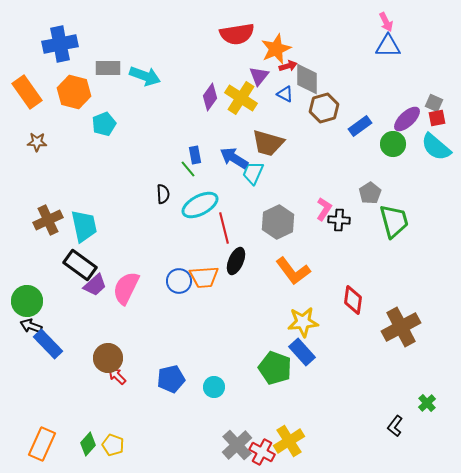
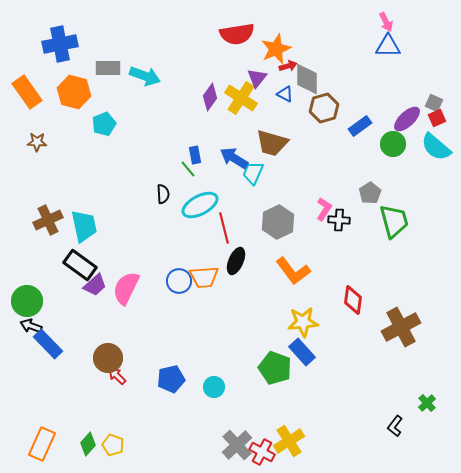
purple triangle at (259, 76): moved 2 px left, 2 px down
red square at (437, 118): rotated 12 degrees counterclockwise
brown trapezoid at (268, 143): moved 4 px right
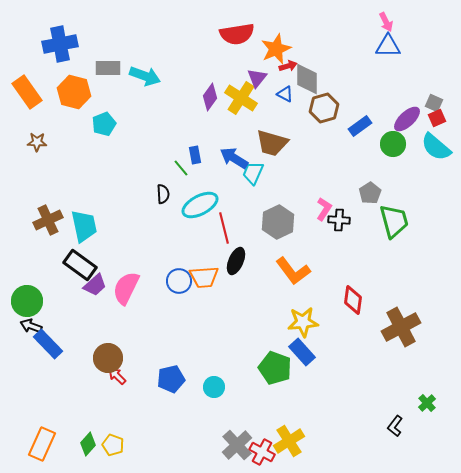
green line at (188, 169): moved 7 px left, 1 px up
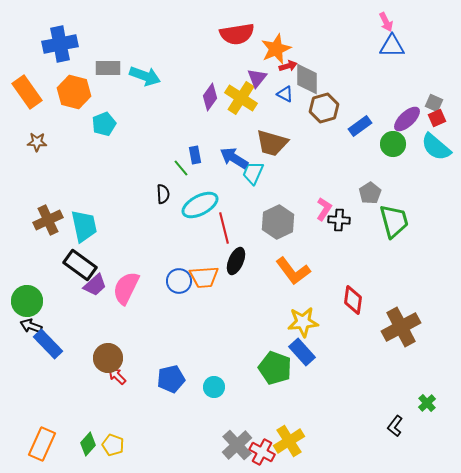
blue triangle at (388, 46): moved 4 px right
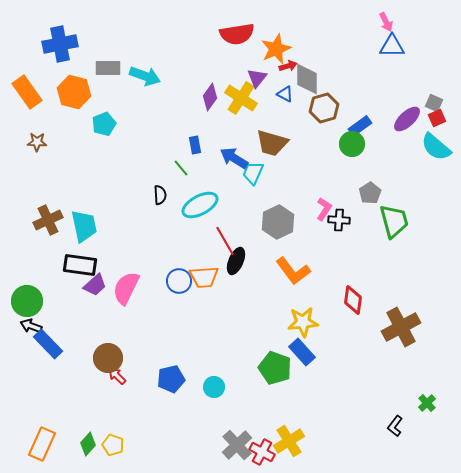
green circle at (393, 144): moved 41 px left
blue rectangle at (195, 155): moved 10 px up
black semicircle at (163, 194): moved 3 px left, 1 px down
red line at (224, 228): moved 1 px right, 13 px down; rotated 16 degrees counterclockwise
black rectangle at (80, 265): rotated 28 degrees counterclockwise
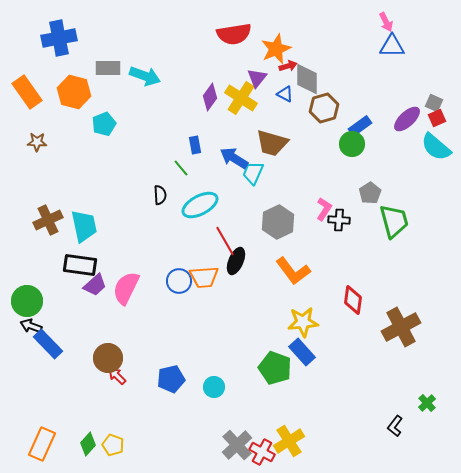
red semicircle at (237, 34): moved 3 px left
blue cross at (60, 44): moved 1 px left, 6 px up
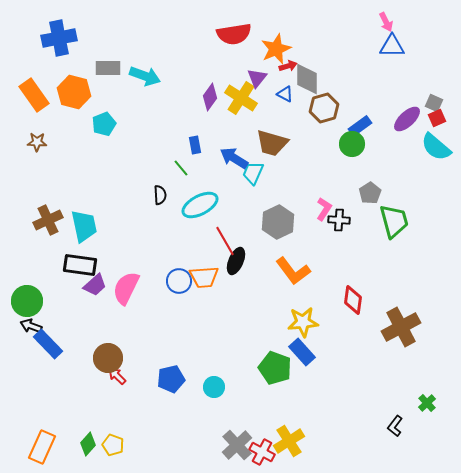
orange rectangle at (27, 92): moved 7 px right, 3 px down
orange rectangle at (42, 444): moved 3 px down
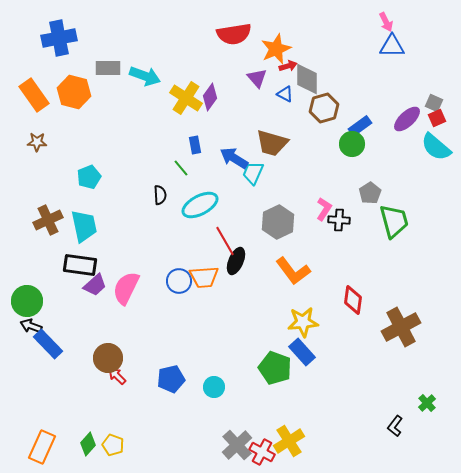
purple triangle at (257, 78): rotated 20 degrees counterclockwise
yellow cross at (241, 98): moved 55 px left
cyan pentagon at (104, 124): moved 15 px left, 53 px down
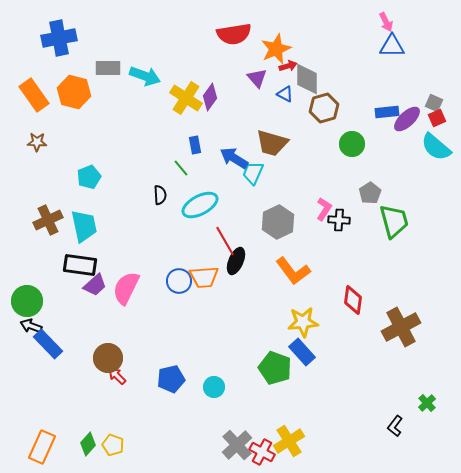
blue rectangle at (360, 126): moved 27 px right, 14 px up; rotated 30 degrees clockwise
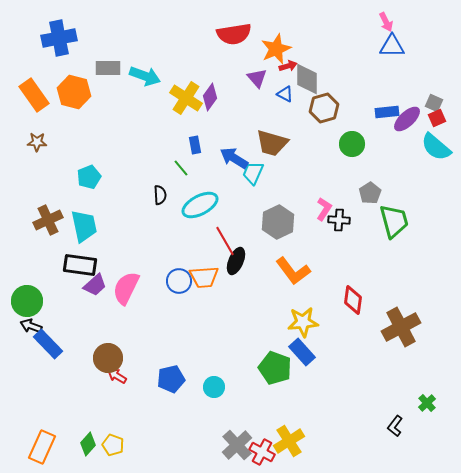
red arrow at (117, 376): rotated 12 degrees counterclockwise
